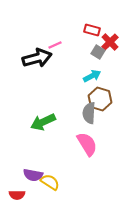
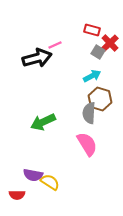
red cross: moved 1 px down
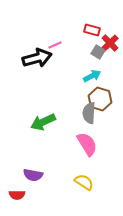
yellow semicircle: moved 34 px right
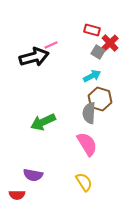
pink line: moved 4 px left
black arrow: moved 3 px left, 1 px up
yellow semicircle: rotated 24 degrees clockwise
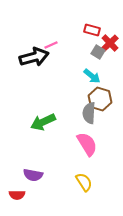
cyan arrow: rotated 66 degrees clockwise
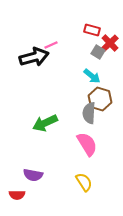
green arrow: moved 2 px right, 1 px down
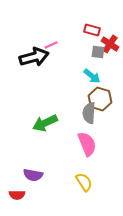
red cross: moved 1 px down; rotated 12 degrees counterclockwise
gray square: rotated 24 degrees counterclockwise
pink semicircle: rotated 10 degrees clockwise
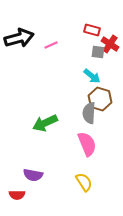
black arrow: moved 15 px left, 19 px up
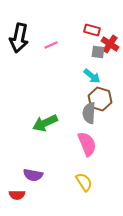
black arrow: rotated 116 degrees clockwise
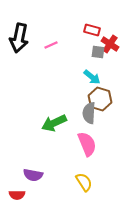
cyan arrow: moved 1 px down
green arrow: moved 9 px right
